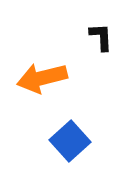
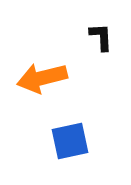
blue square: rotated 30 degrees clockwise
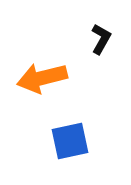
black L-shape: moved 2 px down; rotated 32 degrees clockwise
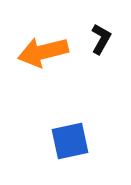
orange arrow: moved 1 px right, 26 px up
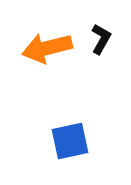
orange arrow: moved 4 px right, 4 px up
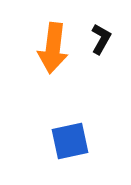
orange arrow: moved 6 px right; rotated 69 degrees counterclockwise
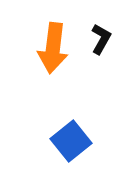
blue square: moved 1 px right; rotated 27 degrees counterclockwise
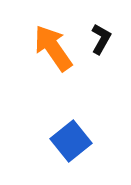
orange arrow: rotated 138 degrees clockwise
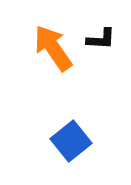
black L-shape: rotated 64 degrees clockwise
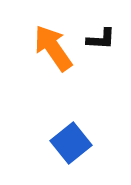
blue square: moved 2 px down
